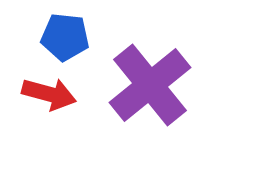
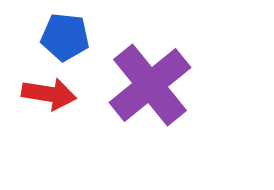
red arrow: rotated 6 degrees counterclockwise
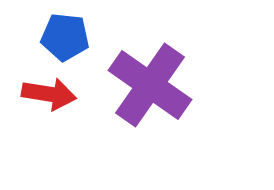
purple cross: rotated 16 degrees counterclockwise
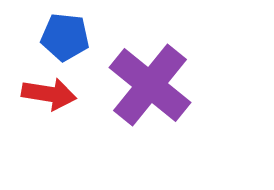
purple cross: rotated 4 degrees clockwise
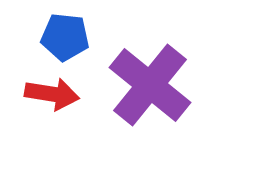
red arrow: moved 3 px right
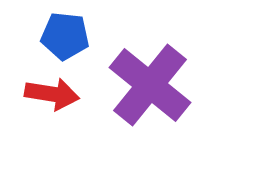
blue pentagon: moved 1 px up
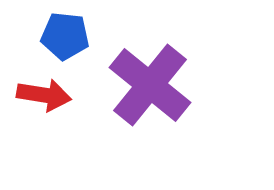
red arrow: moved 8 px left, 1 px down
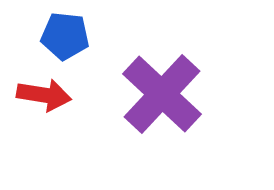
purple cross: moved 12 px right, 9 px down; rotated 4 degrees clockwise
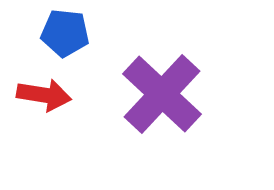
blue pentagon: moved 3 px up
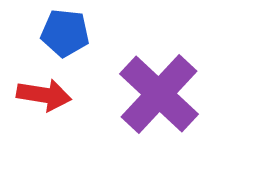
purple cross: moved 3 px left
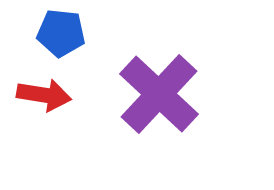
blue pentagon: moved 4 px left
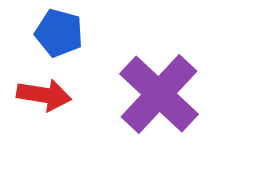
blue pentagon: moved 2 px left; rotated 9 degrees clockwise
